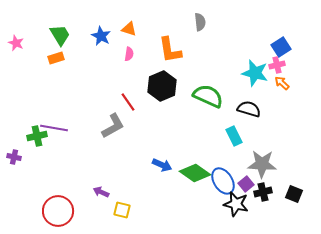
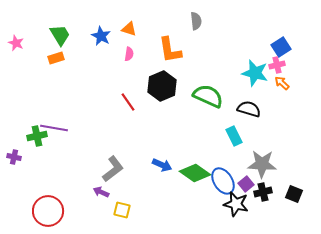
gray semicircle: moved 4 px left, 1 px up
gray L-shape: moved 43 px down; rotated 8 degrees counterclockwise
red circle: moved 10 px left
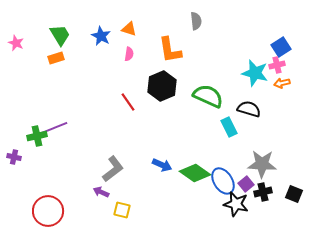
orange arrow: rotated 56 degrees counterclockwise
purple line: rotated 32 degrees counterclockwise
cyan rectangle: moved 5 px left, 9 px up
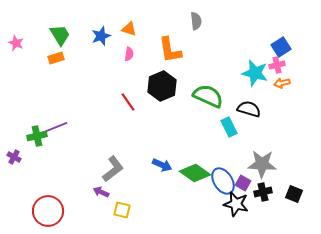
blue star: rotated 24 degrees clockwise
purple cross: rotated 16 degrees clockwise
purple square: moved 3 px left, 1 px up; rotated 21 degrees counterclockwise
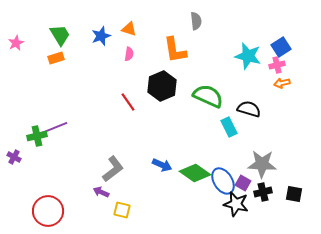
pink star: rotated 21 degrees clockwise
orange L-shape: moved 5 px right
cyan star: moved 7 px left, 17 px up
black square: rotated 12 degrees counterclockwise
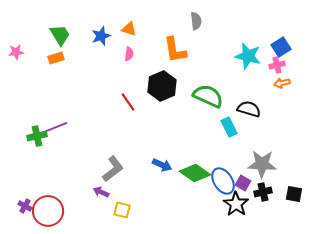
pink star: moved 9 px down; rotated 21 degrees clockwise
purple cross: moved 11 px right, 49 px down
black star: rotated 20 degrees clockwise
